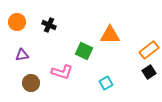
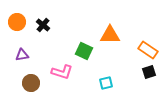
black cross: moved 6 px left; rotated 16 degrees clockwise
orange rectangle: moved 1 px left; rotated 72 degrees clockwise
black square: rotated 16 degrees clockwise
cyan square: rotated 16 degrees clockwise
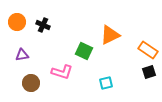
black cross: rotated 16 degrees counterclockwise
orange triangle: rotated 25 degrees counterclockwise
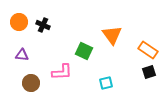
orange circle: moved 2 px right
orange triangle: moved 2 px right; rotated 40 degrees counterclockwise
purple triangle: rotated 16 degrees clockwise
pink L-shape: rotated 20 degrees counterclockwise
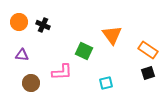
black square: moved 1 px left, 1 px down
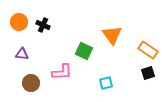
purple triangle: moved 1 px up
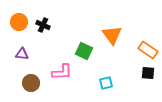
black square: rotated 24 degrees clockwise
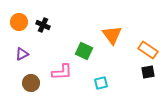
purple triangle: rotated 32 degrees counterclockwise
black square: moved 1 px up; rotated 16 degrees counterclockwise
cyan square: moved 5 px left
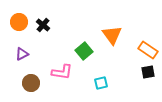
black cross: rotated 16 degrees clockwise
green square: rotated 24 degrees clockwise
pink L-shape: rotated 10 degrees clockwise
